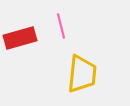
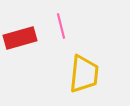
yellow trapezoid: moved 2 px right
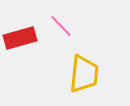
pink line: rotated 30 degrees counterclockwise
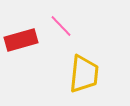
red rectangle: moved 1 px right, 2 px down
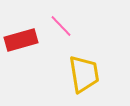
yellow trapezoid: rotated 15 degrees counterclockwise
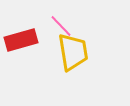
yellow trapezoid: moved 11 px left, 22 px up
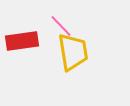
red rectangle: moved 1 px right, 1 px down; rotated 8 degrees clockwise
